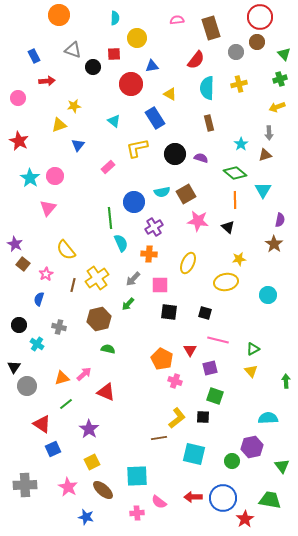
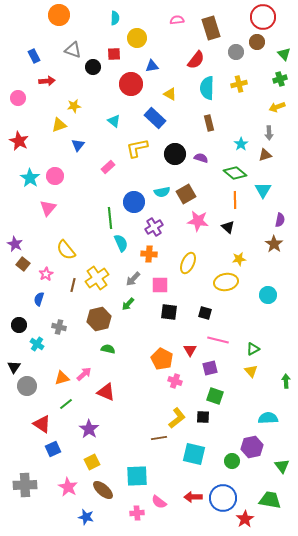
red circle at (260, 17): moved 3 px right
blue rectangle at (155, 118): rotated 15 degrees counterclockwise
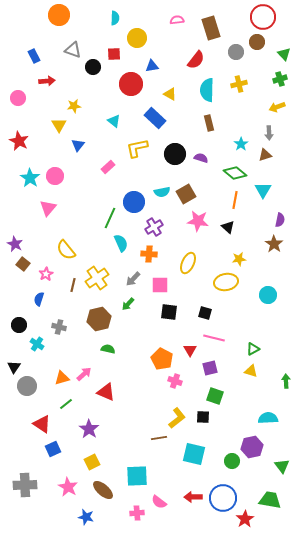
cyan semicircle at (207, 88): moved 2 px down
yellow triangle at (59, 125): rotated 42 degrees counterclockwise
orange line at (235, 200): rotated 12 degrees clockwise
green line at (110, 218): rotated 30 degrees clockwise
pink line at (218, 340): moved 4 px left, 2 px up
yellow triangle at (251, 371): rotated 32 degrees counterclockwise
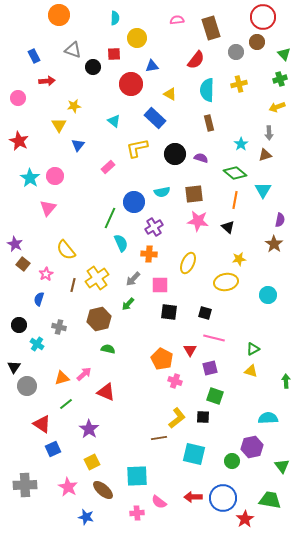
brown square at (186, 194): moved 8 px right; rotated 24 degrees clockwise
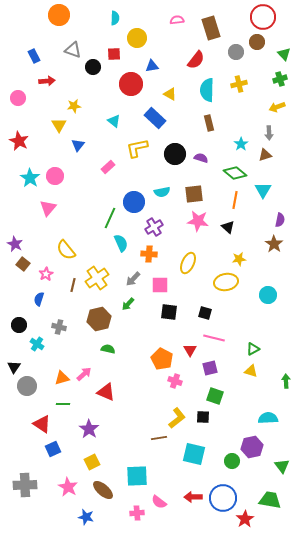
green line at (66, 404): moved 3 px left; rotated 40 degrees clockwise
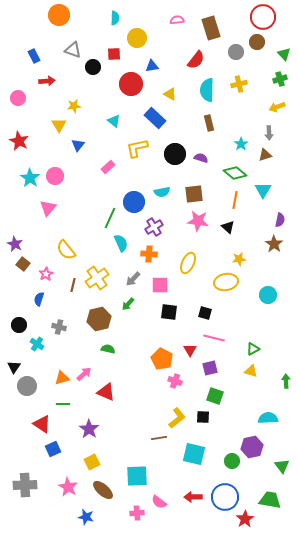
blue circle at (223, 498): moved 2 px right, 1 px up
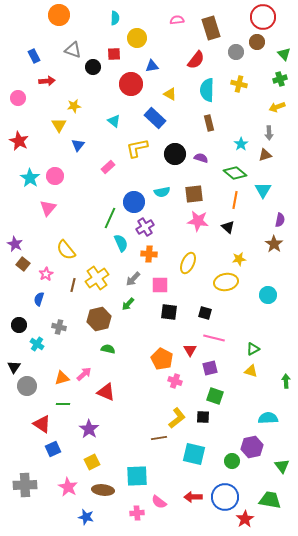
yellow cross at (239, 84): rotated 28 degrees clockwise
purple cross at (154, 227): moved 9 px left
brown ellipse at (103, 490): rotated 35 degrees counterclockwise
